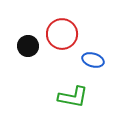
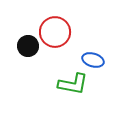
red circle: moved 7 px left, 2 px up
green L-shape: moved 13 px up
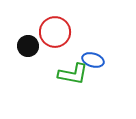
green L-shape: moved 10 px up
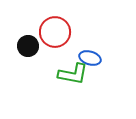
blue ellipse: moved 3 px left, 2 px up
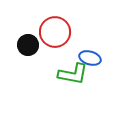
black circle: moved 1 px up
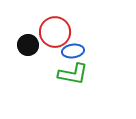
blue ellipse: moved 17 px left, 7 px up; rotated 25 degrees counterclockwise
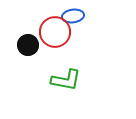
blue ellipse: moved 35 px up
green L-shape: moved 7 px left, 6 px down
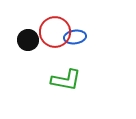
blue ellipse: moved 2 px right, 21 px down
black circle: moved 5 px up
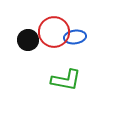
red circle: moved 1 px left
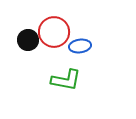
blue ellipse: moved 5 px right, 9 px down
